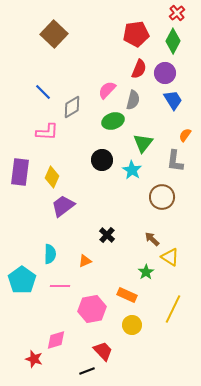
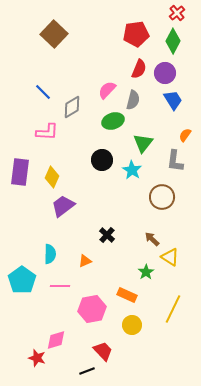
red star: moved 3 px right, 1 px up
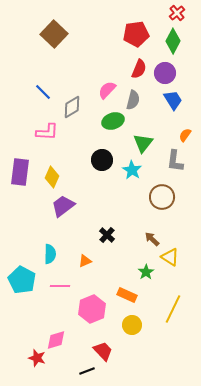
cyan pentagon: rotated 8 degrees counterclockwise
pink hexagon: rotated 12 degrees counterclockwise
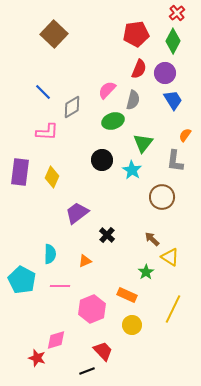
purple trapezoid: moved 14 px right, 7 px down
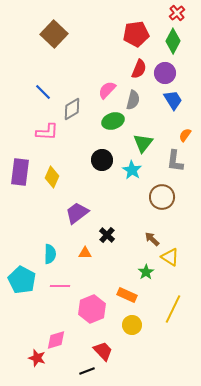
gray diamond: moved 2 px down
orange triangle: moved 8 px up; rotated 24 degrees clockwise
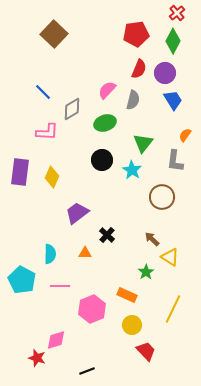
green ellipse: moved 8 px left, 2 px down
red trapezoid: moved 43 px right
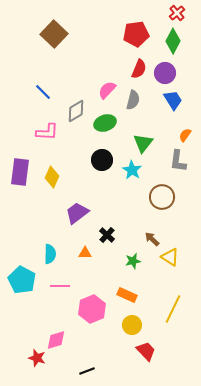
gray diamond: moved 4 px right, 2 px down
gray L-shape: moved 3 px right
green star: moved 13 px left, 11 px up; rotated 21 degrees clockwise
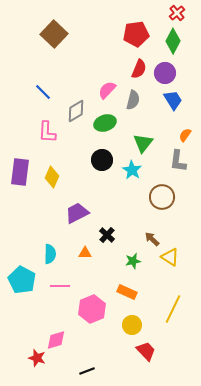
pink L-shape: rotated 90 degrees clockwise
purple trapezoid: rotated 10 degrees clockwise
orange rectangle: moved 3 px up
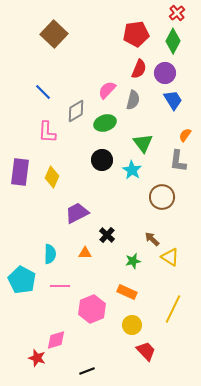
green triangle: rotated 15 degrees counterclockwise
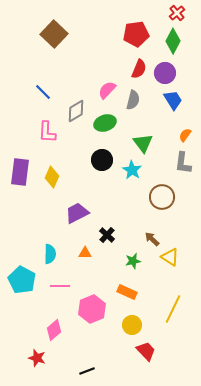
gray L-shape: moved 5 px right, 2 px down
pink diamond: moved 2 px left, 10 px up; rotated 25 degrees counterclockwise
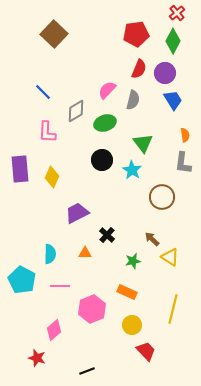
orange semicircle: rotated 136 degrees clockwise
purple rectangle: moved 3 px up; rotated 12 degrees counterclockwise
yellow line: rotated 12 degrees counterclockwise
